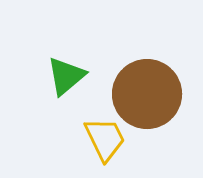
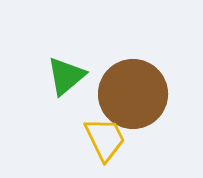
brown circle: moved 14 px left
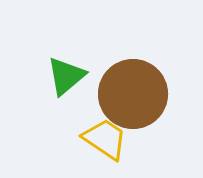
yellow trapezoid: rotated 30 degrees counterclockwise
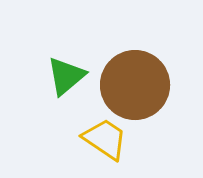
brown circle: moved 2 px right, 9 px up
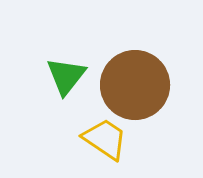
green triangle: rotated 12 degrees counterclockwise
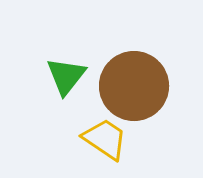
brown circle: moved 1 px left, 1 px down
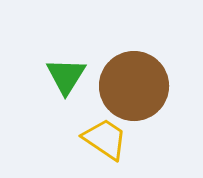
green triangle: rotated 6 degrees counterclockwise
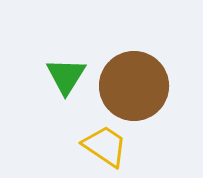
yellow trapezoid: moved 7 px down
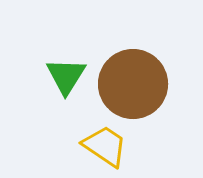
brown circle: moved 1 px left, 2 px up
